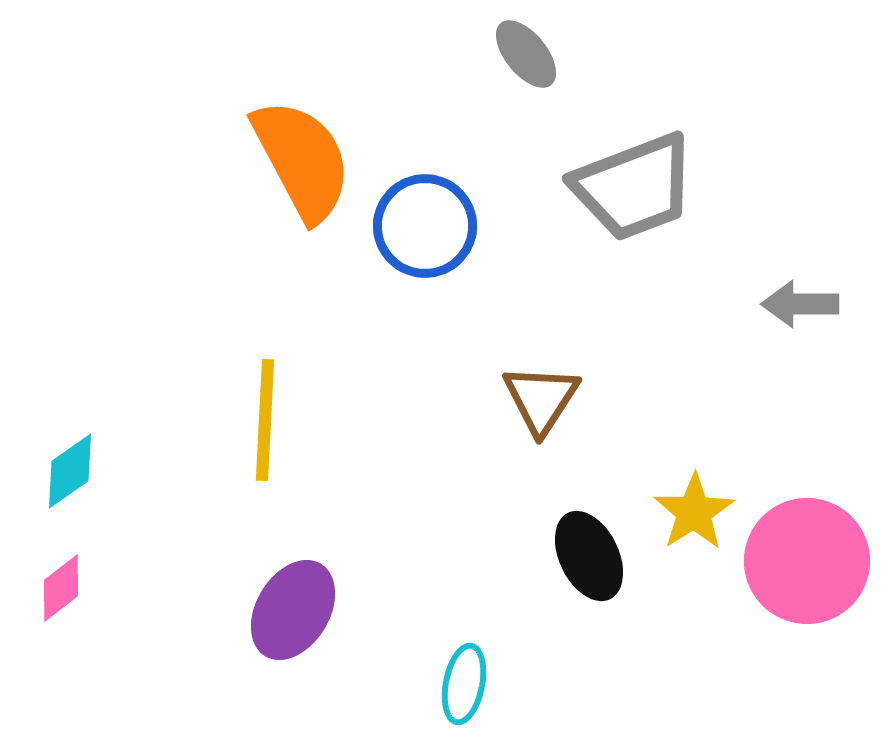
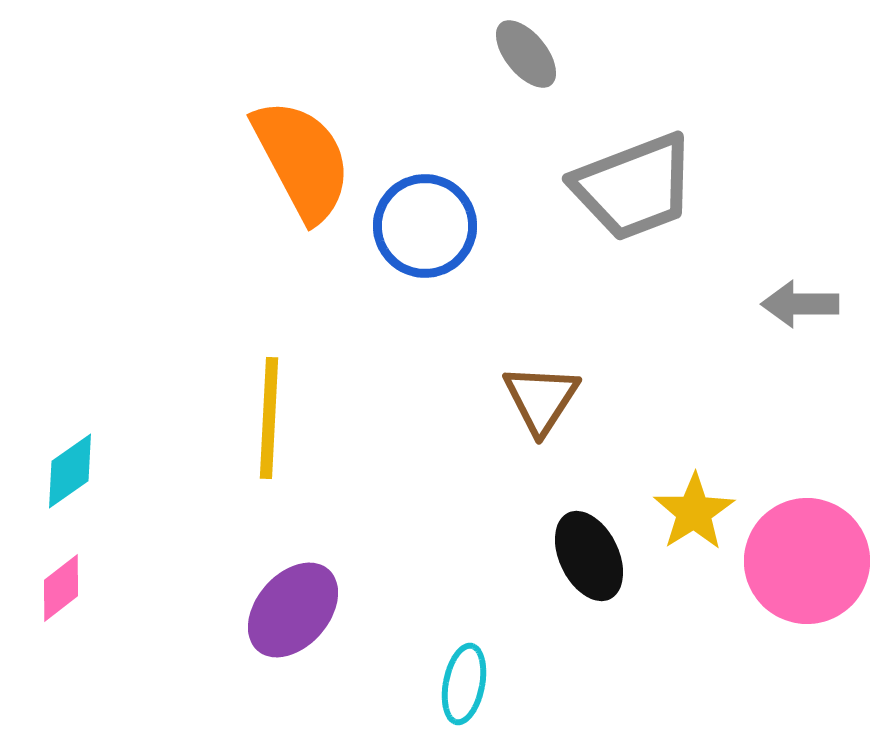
yellow line: moved 4 px right, 2 px up
purple ellipse: rotated 10 degrees clockwise
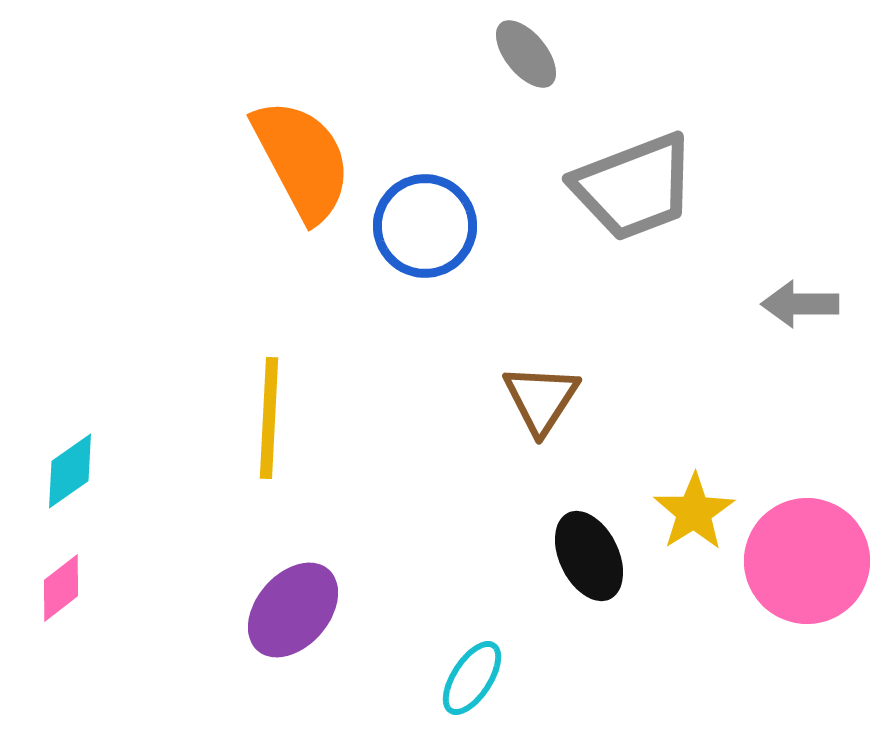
cyan ellipse: moved 8 px right, 6 px up; rotated 22 degrees clockwise
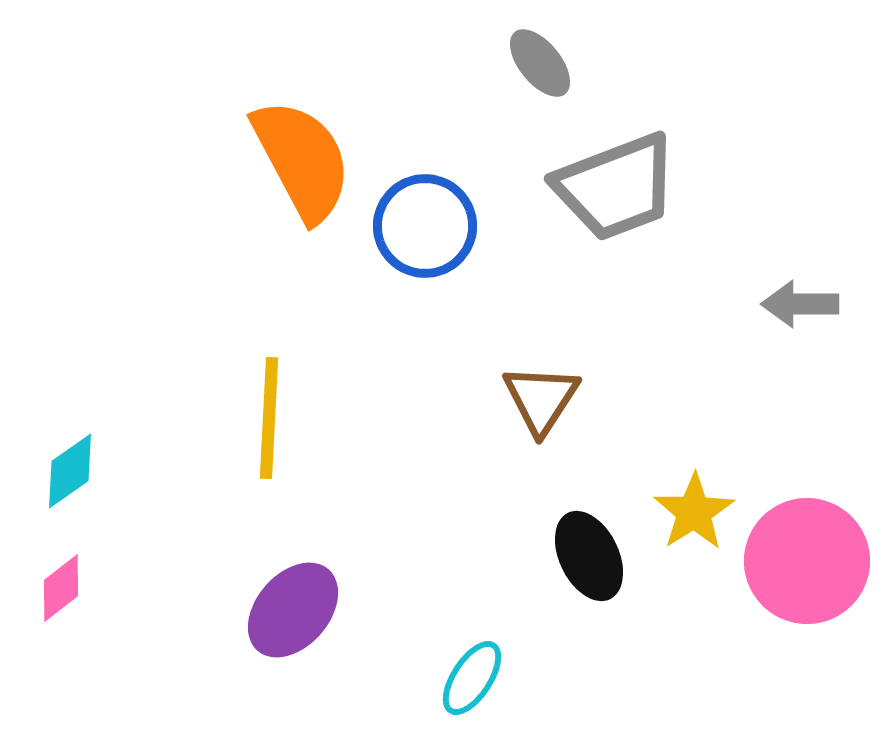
gray ellipse: moved 14 px right, 9 px down
gray trapezoid: moved 18 px left
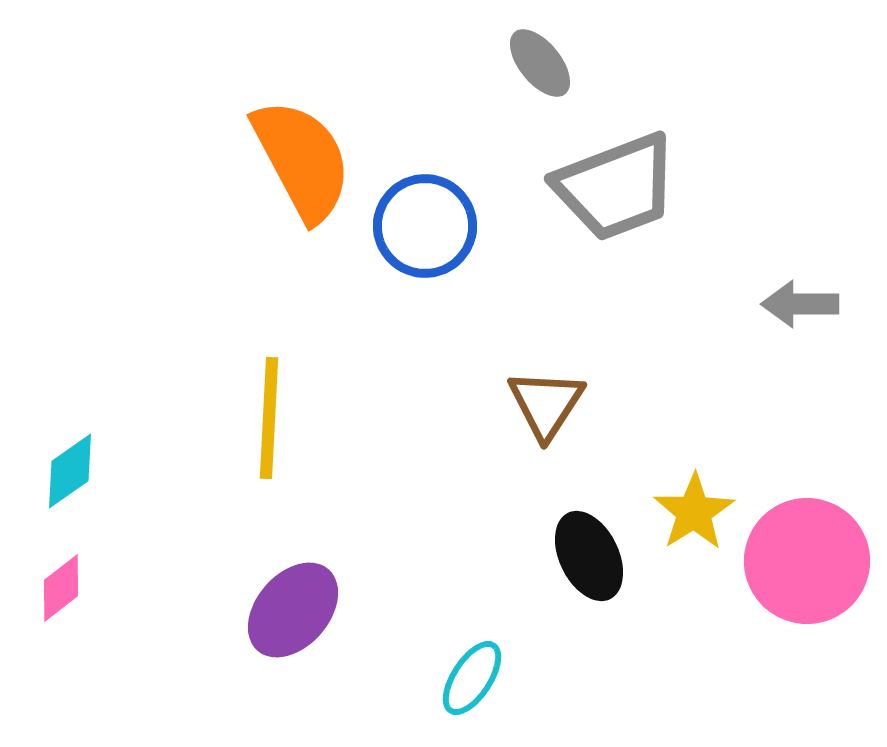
brown triangle: moved 5 px right, 5 px down
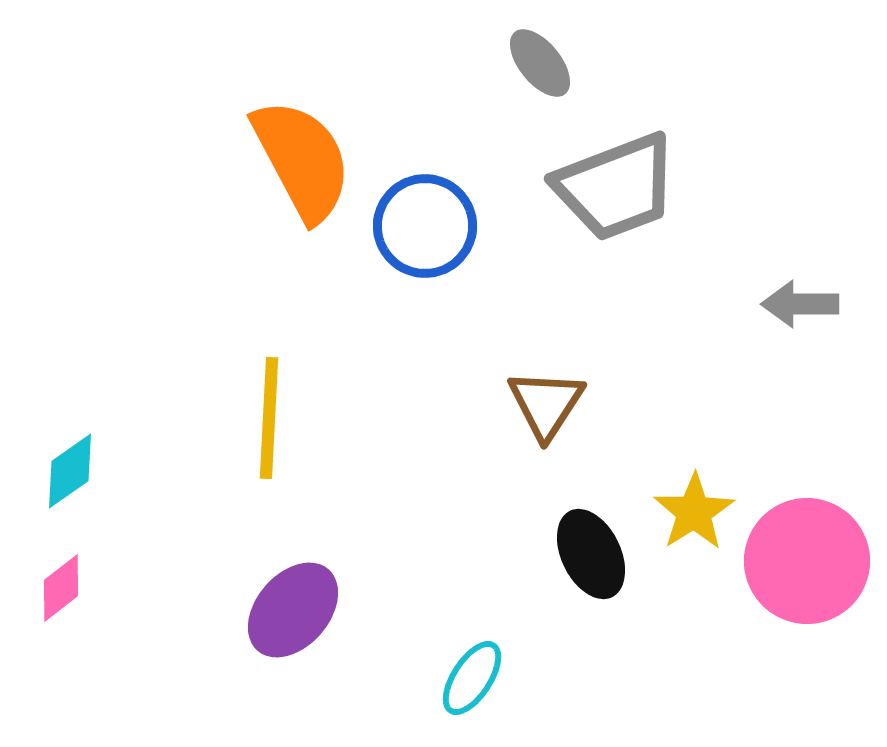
black ellipse: moved 2 px right, 2 px up
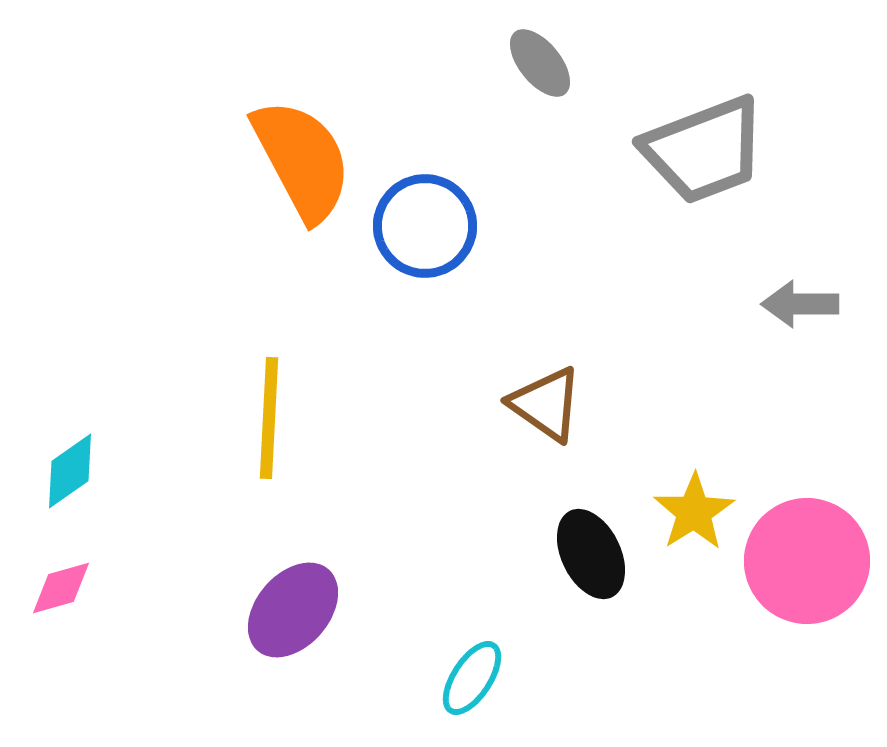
gray trapezoid: moved 88 px right, 37 px up
brown triangle: rotated 28 degrees counterclockwise
pink diamond: rotated 22 degrees clockwise
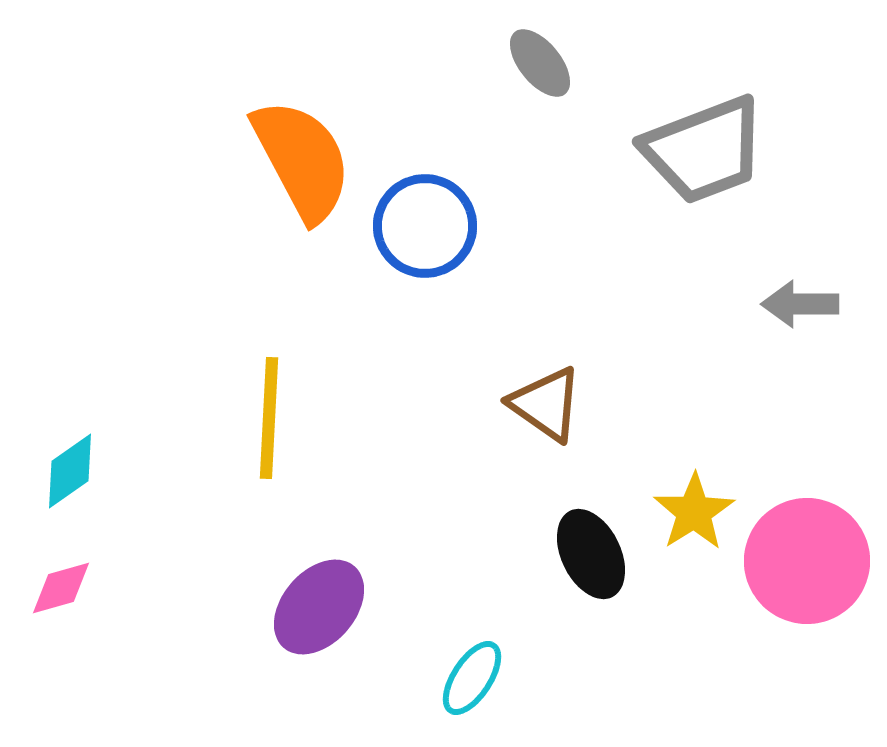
purple ellipse: moved 26 px right, 3 px up
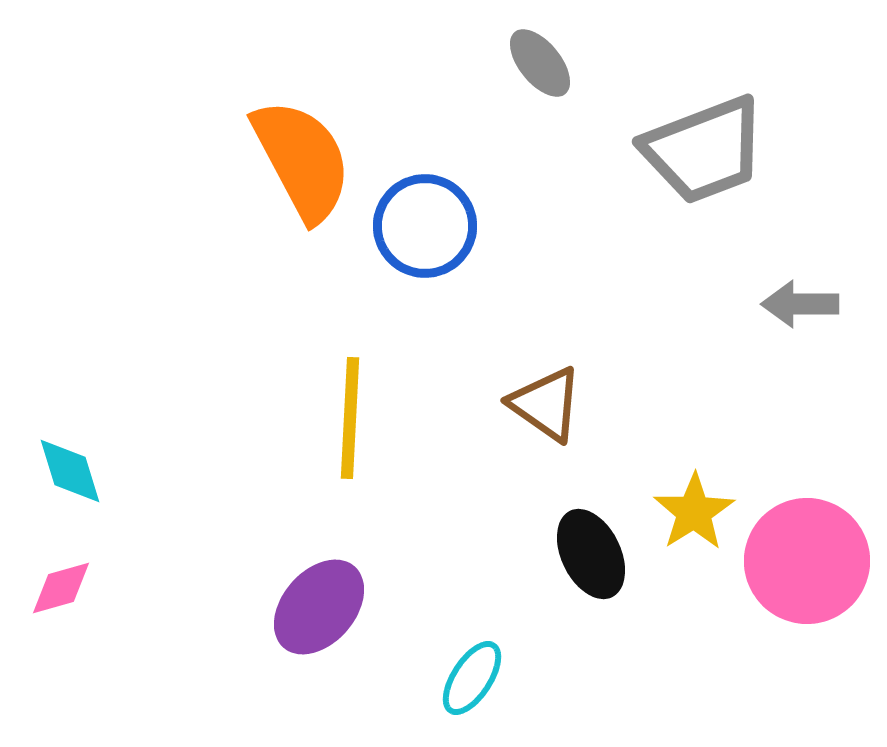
yellow line: moved 81 px right
cyan diamond: rotated 72 degrees counterclockwise
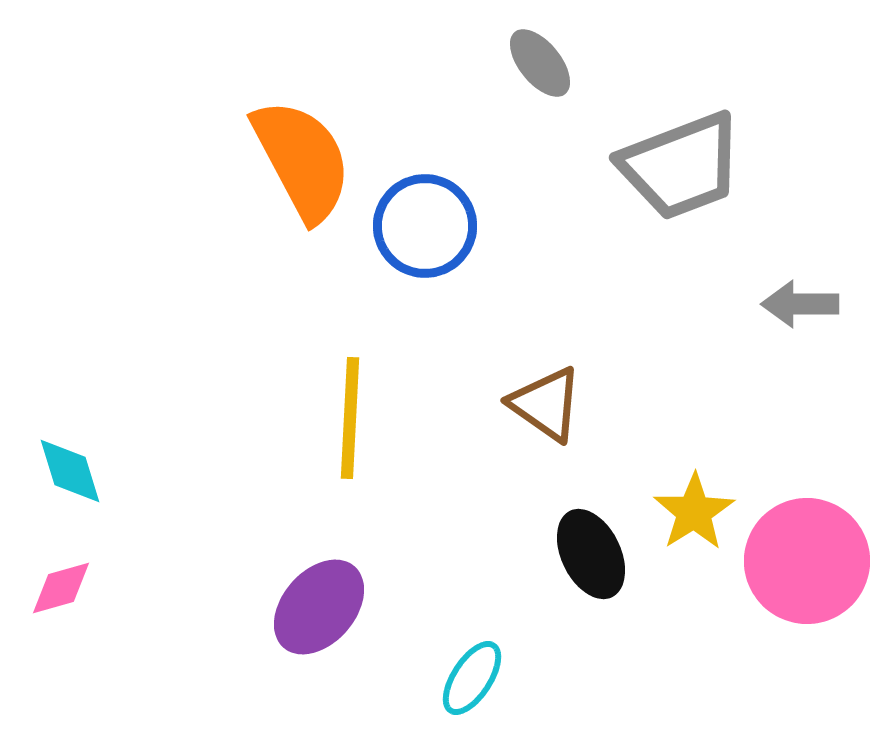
gray trapezoid: moved 23 px left, 16 px down
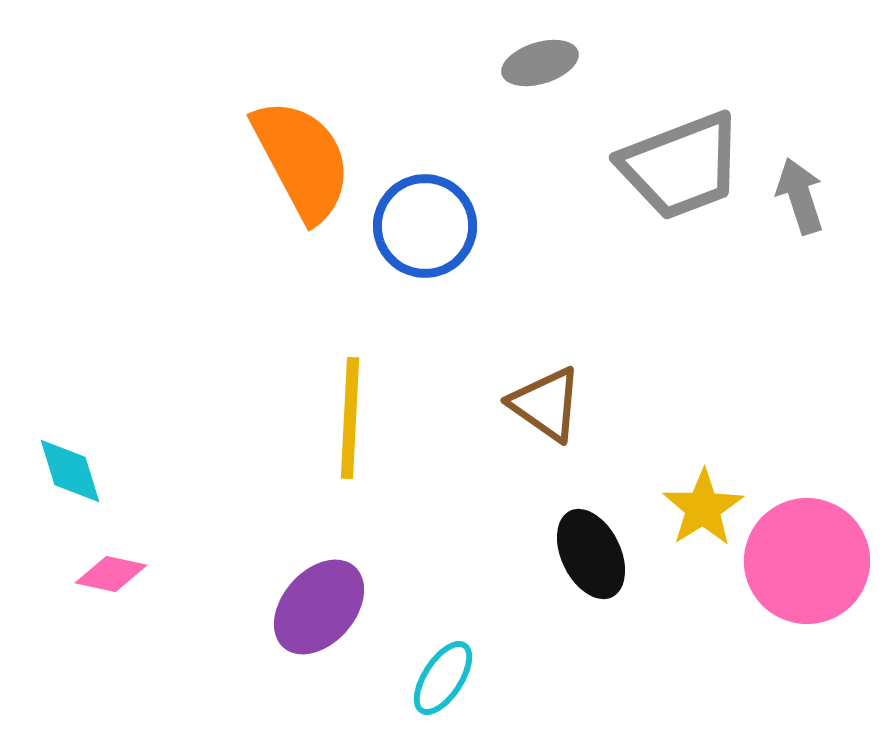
gray ellipse: rotated 68 degrees counterclockwise
gray arrow: moved 108 px up; rotated 72 degrees clockwise
yellow star: moved 9 px right, 4 px up
pink diamond: moved 50 px right, 14 px up; rotated 28 degrees clockwise
cyan ellipse: moved 29 px left
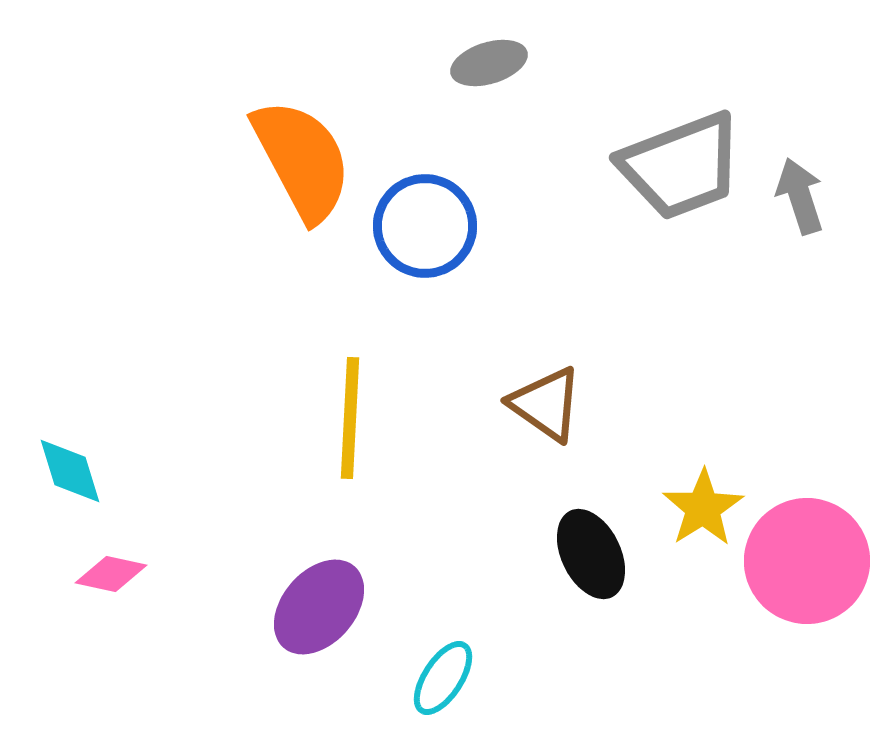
gray ellipse: moved 51 px left
